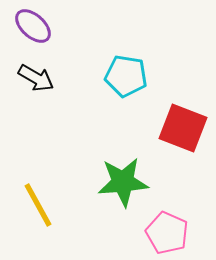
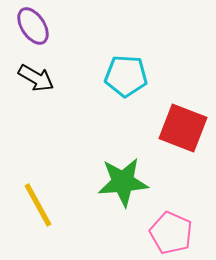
purple ellipse: rotated 15 degrees clockwise
cyan pentagon: rotated 6 degrees counterclockwise
pink pentagon: moved 4 px right
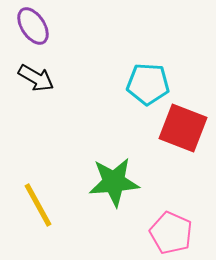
cyan pentagon: moved 22 px right, 8 px down
green star: moved 9 px left
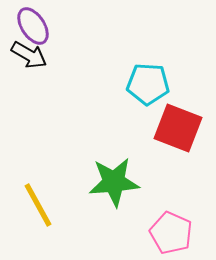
black arrow: moved 7 px left, 23 px up
red square: moved 5 px left
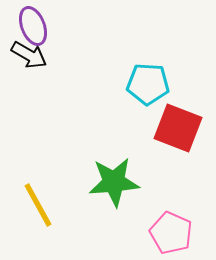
purple ellipse: rotated 12 degrees clockwise
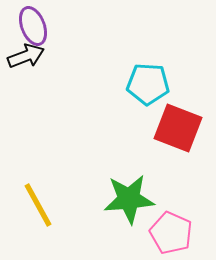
black arrow: moved 3 px left, 1 px down; rotated 51 degrees counterclockwise
green star: moved 15 px right, 17 px down
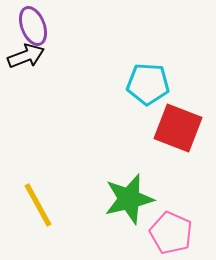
green star: rotated 9 degrees counterclockwise
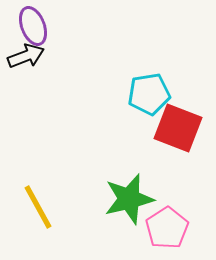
cyan pentagon: moved 1 px right, 10 px down; rotated 12 degrees counterclockwise
yellow line: moved 2 px down
pink pentagon: moved 4 px left, 5 px up; rotated 15 degrees clockwise
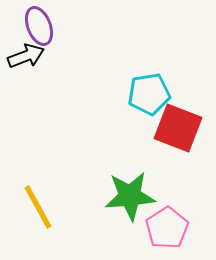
purple ellipse: moved 6 px right
green star: moved 1 px right, 3 px up; rotated 9 degrees clockwise
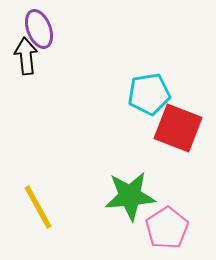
purple ellipse: moved 3 px down
black arrow: rotated 75 degrees counterclockwise
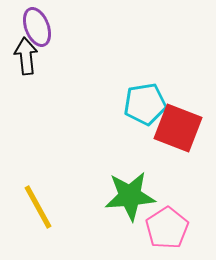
purple ellipse: moved 2 px left, 2 px up
cyan pentagon: moved 4 px left, 10 px down
